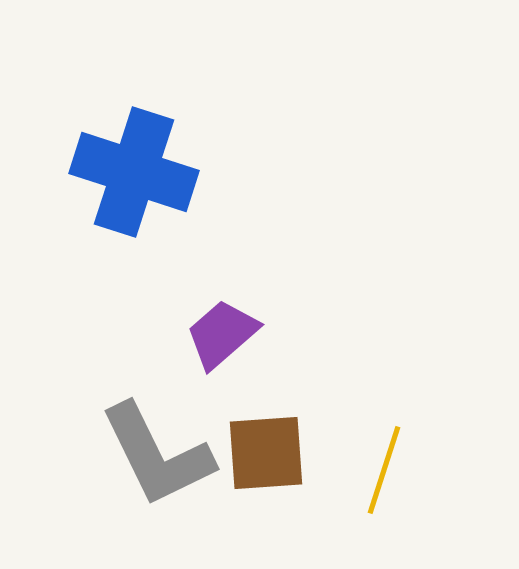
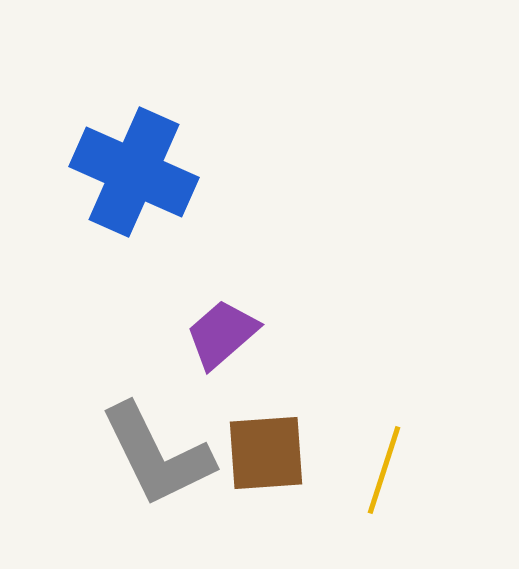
blue cross: rotated 6 degrees clockwise
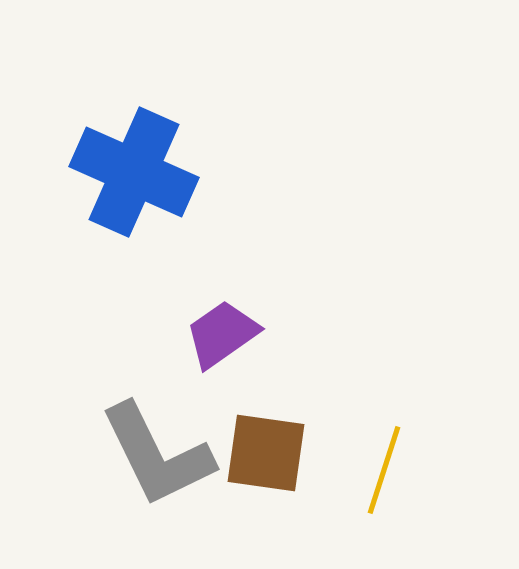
purple trapezoid: rotated 6 degrees clockwise
brown square: rotated 12 degrees clockwise
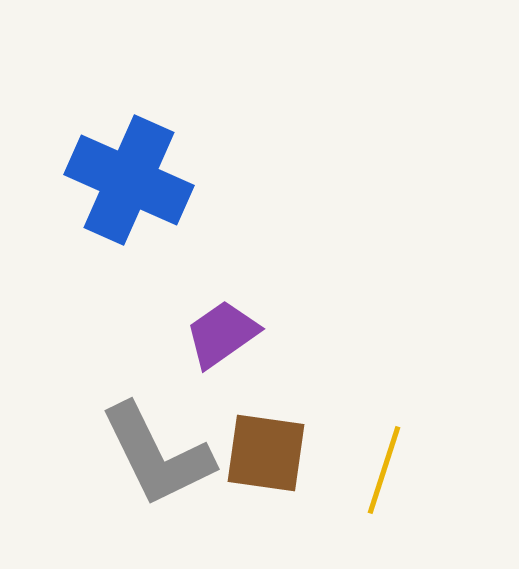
blue cross: moved 5 px left, 8 px down
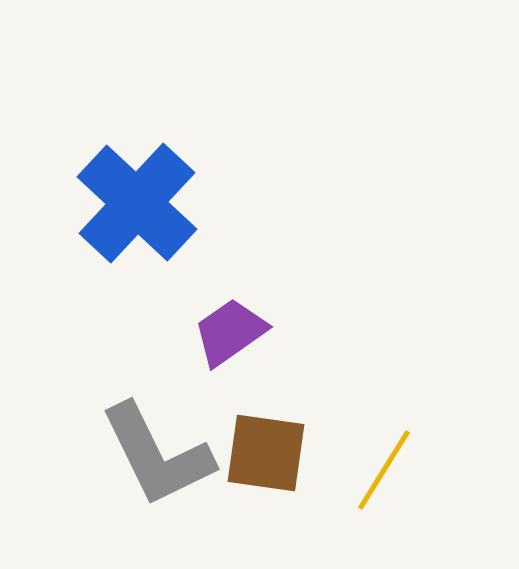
blue cross: moved 8 px right, 23 px down; rotated 19 degrees clockwise
purple trapezoid: moved 8 px right, 2 px up
yellow line: rotated 14 degrees clockwise
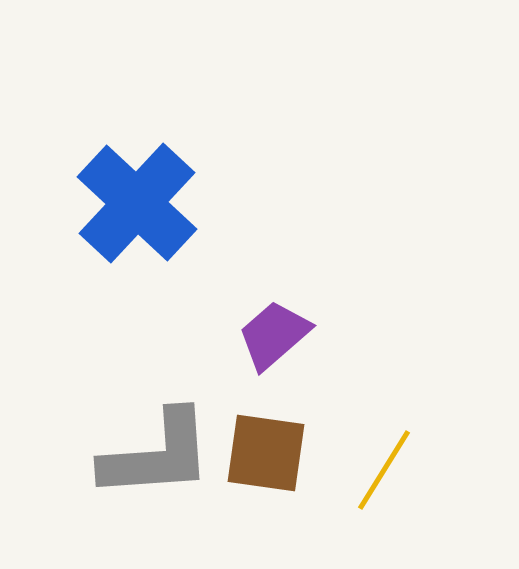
purple trapezoid: moved 44 px right, 3 px down; rotated 6 degrees counterclockwise
gray L-shape: rotated 68 degrees counterclockwise
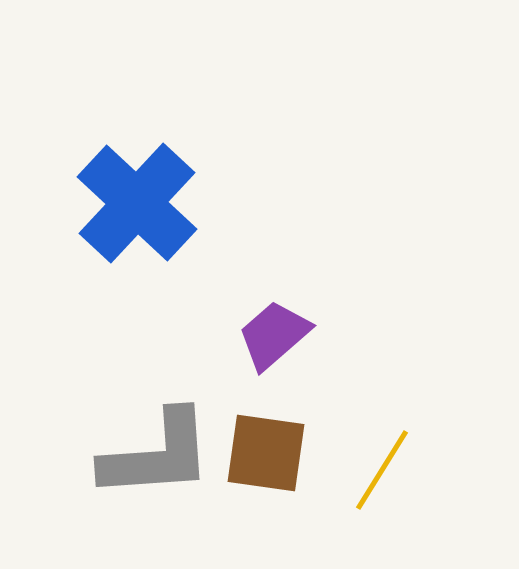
yellow line: moved 2 px left
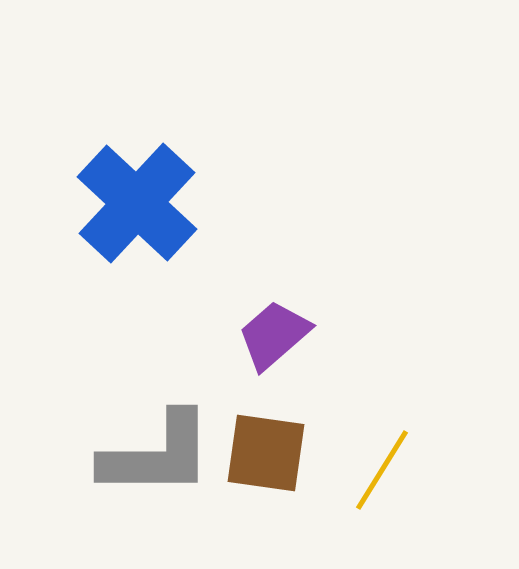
gray L-shape: rotated 4 degrees clockwise
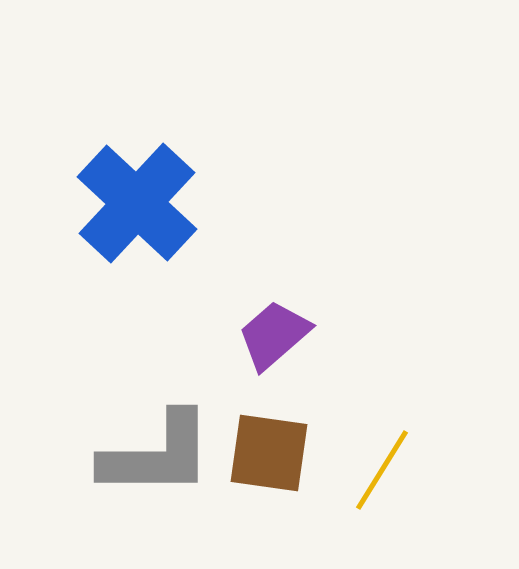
brown square: moved 3 px right
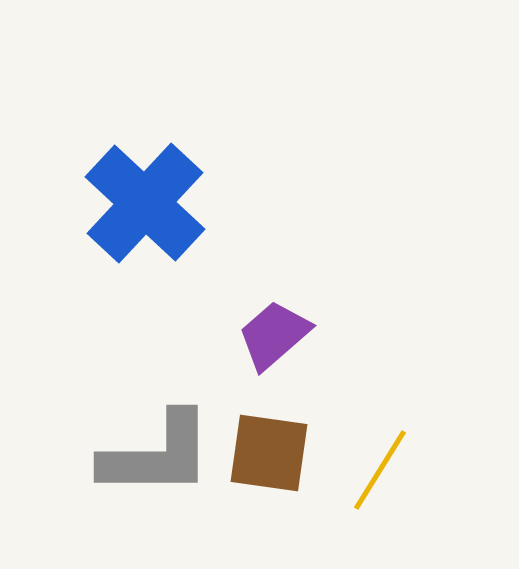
blue cross: moved 8 px right
yellow line: moved 2 px left
